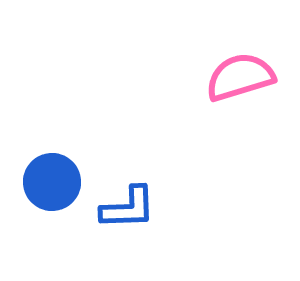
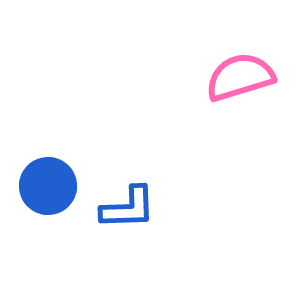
blue circle: moved 4 px left, 4 px down
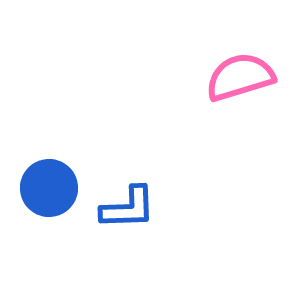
blue circle: moved 1 px right, 2 px down
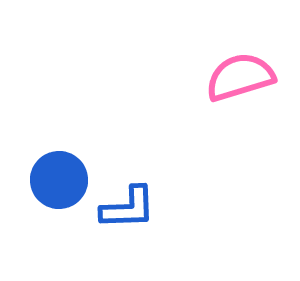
blue circle: moved 10 px right, 8 px up
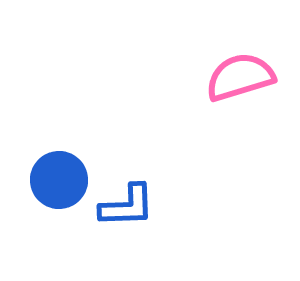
blue L-shape: moved 1 px left, 2 px up
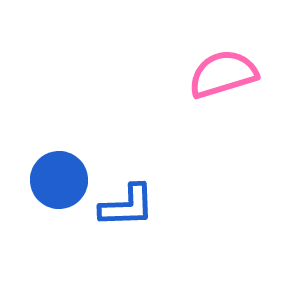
pink semicircle: moved 17 px left, 3 px up
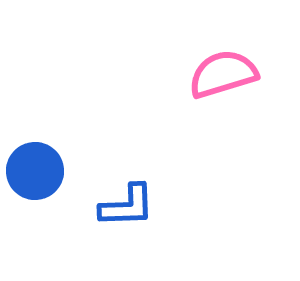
blue circle: moved 24 px left, 9 px up
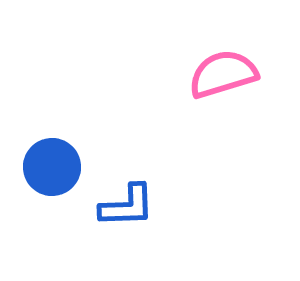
blue circle: moved 17 px right, 4 px up
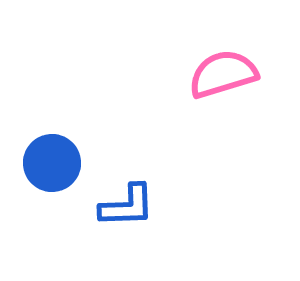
blue circle: moved 4 px up
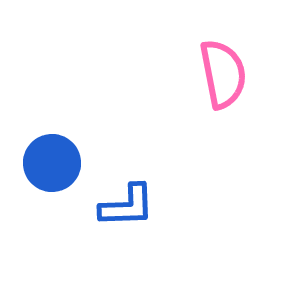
pink semicircle: rotated 96 degrees clockwise
